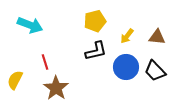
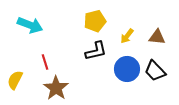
blue circle: moved 1 px right, 2 px down
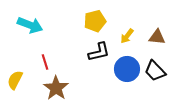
black L-shape: moved 3 px right, 1 px down
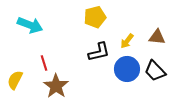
yellow pentagon: moved 4 px up
yellow arrow: moved 5 px down
red line: moved 1 px left, 1 px down
brown star: moved 2 px up
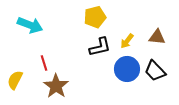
black L-shape: moved 1 px right, 5 px up
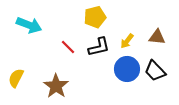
cyan arrow: moved 1 px left
black L-shape: moved 1 px left
red line: moved 24 px right, 16 px up; rotated 28 degrees counterclockwise
yellow semicircle: moved 1 px right, 2 px up
